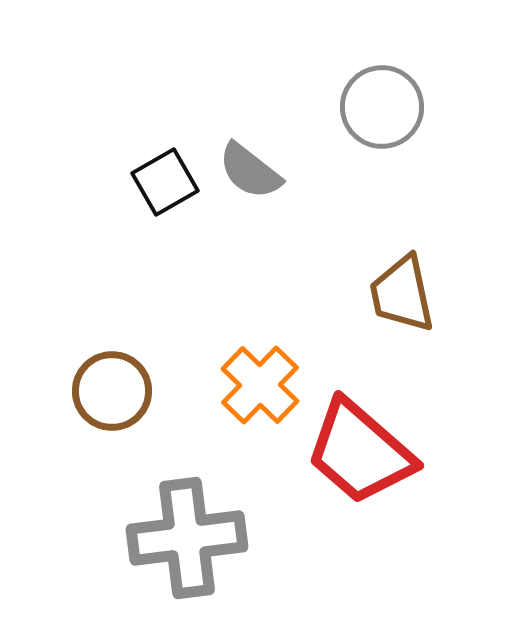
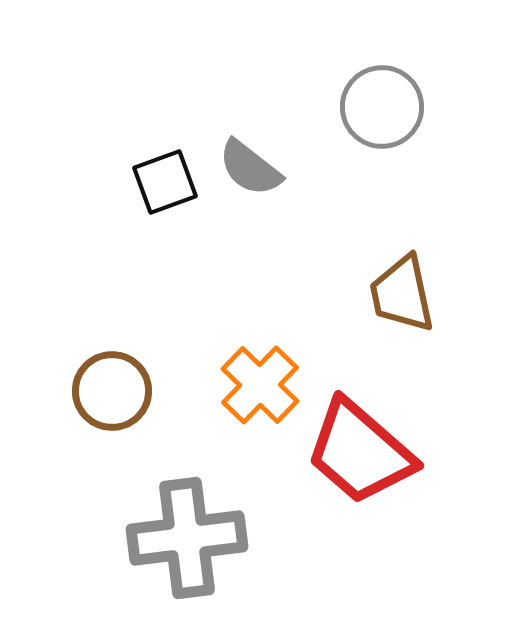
gray semicircle: moved 3 px up
black square: rotated 10 degrees clockwise
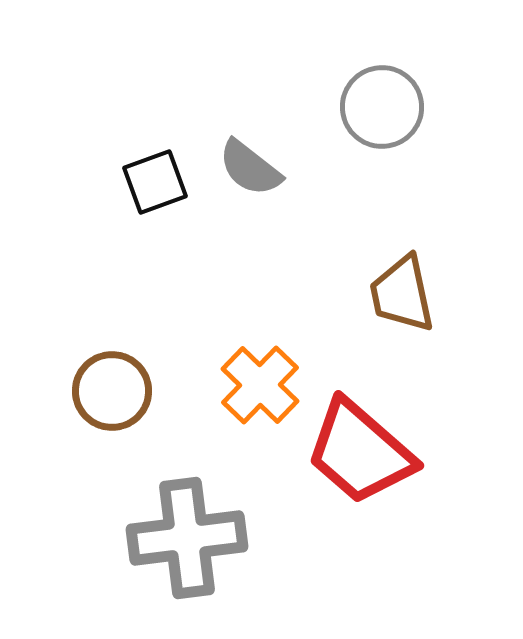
black square: moved 10 px left
